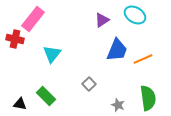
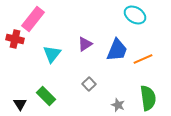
purple triangle: moved 17 px left, 24 px down
black triangle: rotated 48 degrees clockwise
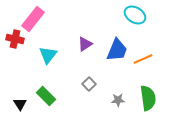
cyan triangle: moved 4 px left, 1 px down
gray star: moved 5 px up; rotated 24 degrees counterclockwise
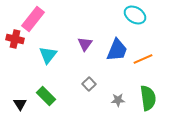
purple triangle: rotated 21 degrees counterclockwise
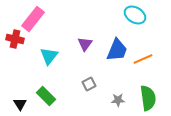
cyan triangle: moved 1 px right, 1 px down
gray square: rotated 16 degrees clockwise
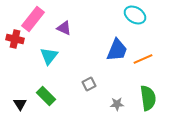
purple triangle: moved 21 px left, 16 px up; rotated 42 degrees counterclockwise
gray star: moved 1 px left, 4 px down
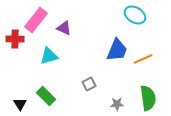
pink rectangle: moved 3 px right, 1 px down
red cross: rotated 12 degrees counterclockwise
cyan triangle: rotated 36 degrees clockwise
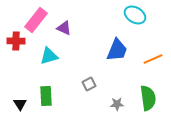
red cross: moved 1 px right, 2 px down
orange line: moved 10 px right
green rectangle: rotated 42 degrees clockwise
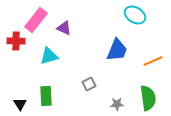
orange line: moved 2 px down
